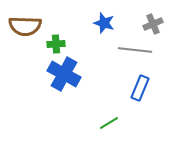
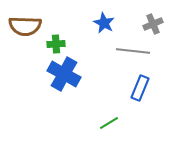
blue star: rotated 10 degrees clockwise
gray line: moved 2 px left, 1 px down
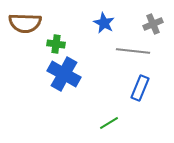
brown semicircle: moved 3 px up
green cross: rotated 12 degrees clockwise
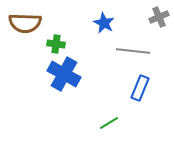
gray cross: moved 6 px right, 7 px up
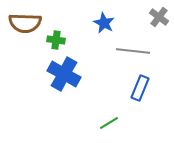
gray cross: rotated 30 degrees counterclockwise
green cross: moved 4 px up
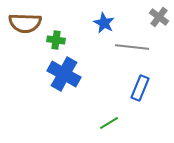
gray line: moved 1 px left, 4 px up
